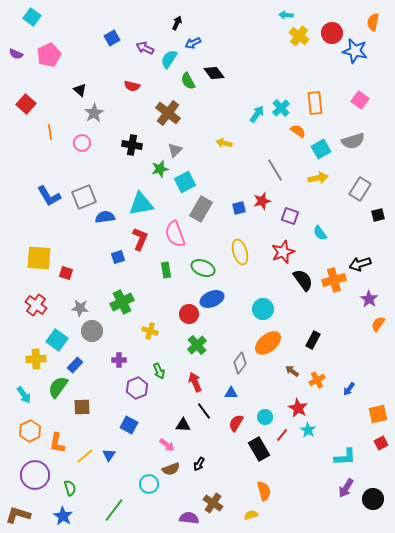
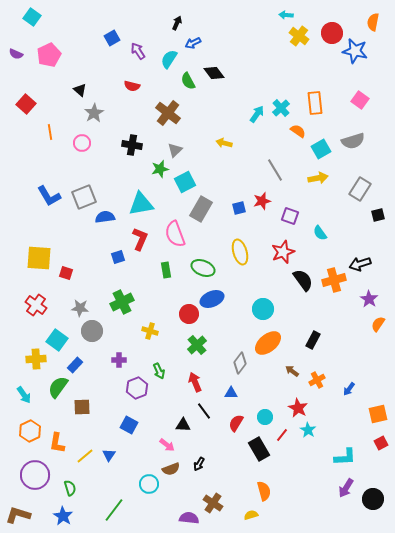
purple arrow at (145, 48): moved 7 px left, 3 px down; rotated 30 degrees clockwise
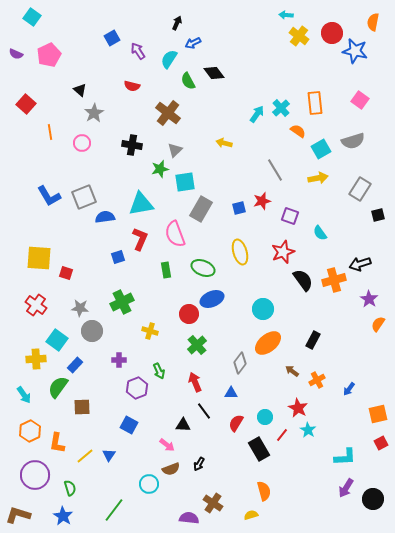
cyan square at (185, 182): rotated 20 degrees clockwise
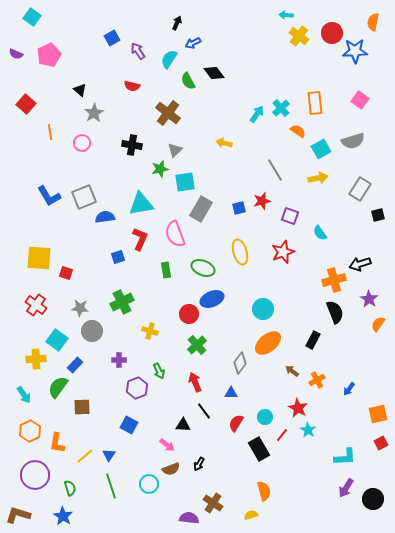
blue star at (355, 51): rotated 15 degrees counterclockwise
black semicircle at (303, 280): moved 32 px right, 32 px down; rotated 15 degrees clockwise
green line at (114, 510): moved 3 px left, 24 px up; rotated 55 degrees counterclockwise
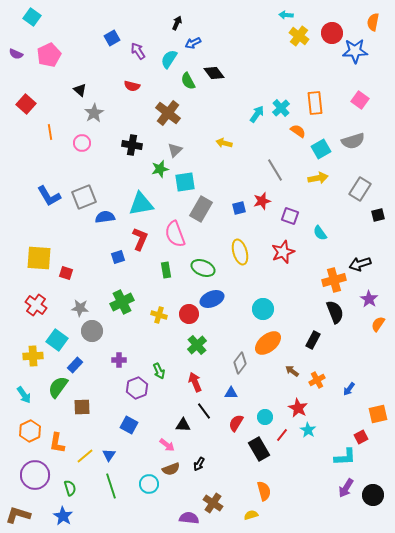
yellow cross at (150, 331): moved 9 px right, 16 px up
yellow cross at (36, 359): moved 3 px left, 3 px up
red square at (381, 443): moved 20 px left, 6 px up
black circle at (373, 499): moved 4 px up
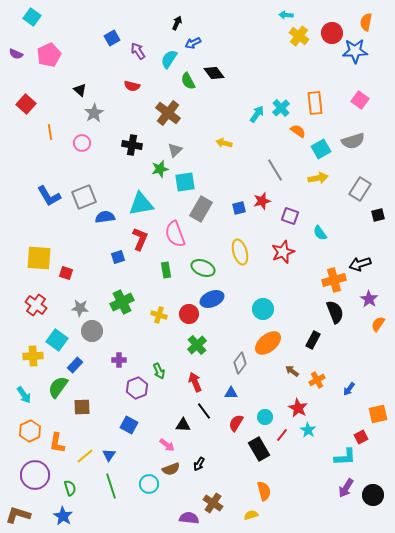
orange semicircle at (373, 22): moved 7 px left
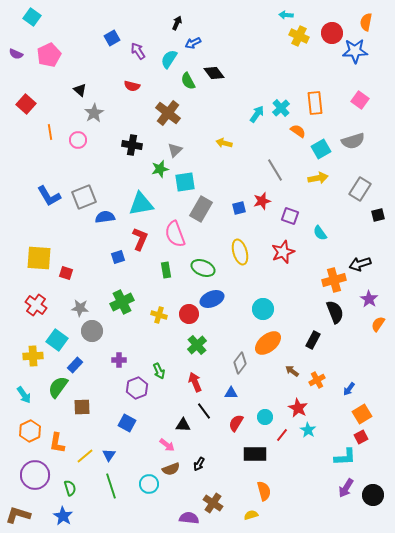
yellow cross at (299, 36): rotated 12 degrees counterclockwise
pink circle at (82, 143): moved 4 px left, 3 px up
orange square at (378, 414): moved 16 px left; rotated 18 degrees counterclockwise
blue square at (129, 425): moved 2 px left, 2 px up
black rectangle at (259, 449): moved 4 px left, 5 px down; rotated 60 degrees counterclockwise
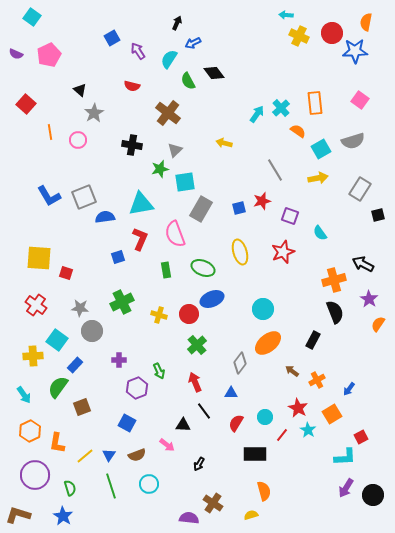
black arrow at (360, 264): moved 3 px right; rotated 45 degrees clockwise
brown square at (82, 407): rotated 18 degrees counterclockwise
orange square at (362, 414): moved 30 px left
brown semicircle at (171, 469): moved 34 px left, 14 px up
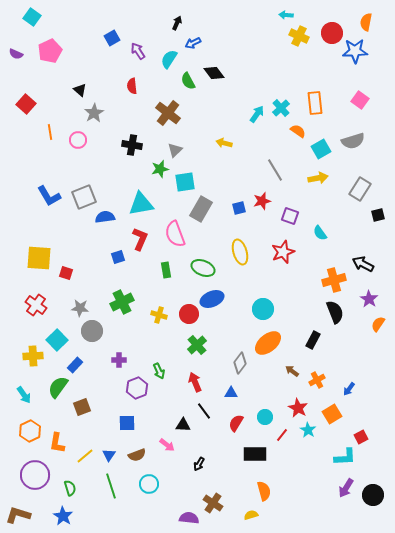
pink pentagon at (49, 55): moved 1 px right, 4 px up
red semicircle at (132, 86): rotated 70 degrees clockwise
cyan square at (57, 340): rotated 10 degrees clockwise
blue square at (127, 423): rotated 30 degrees counterclockwise
